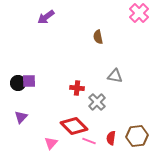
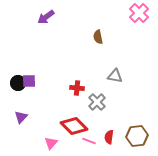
red semicircle: moved 2 px left, 1 px up
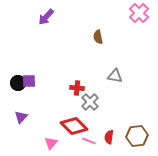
purple arrow: rotated 12 degrees counterclockwise
gray cross: moved 7 px left
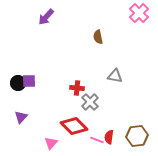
pink line: moved 8 px right, 1 px up
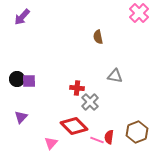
purple arrow: moved 24 px left
black circle: moved 1 px left, 4 px up
brown hexagon: moved 4 px up; rotated 15 degrees counterclockwise
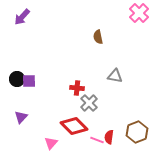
gray cross: moved 1 px left, 1 px down
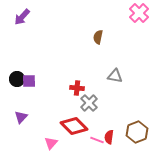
brown semicircle: rotated 24 degrees clockwise
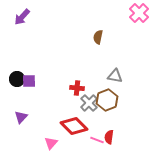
brown hexagon: moved 30 px left, 32 px up
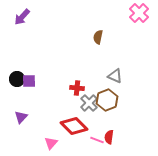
gray triangle: rotated 14 degrees clockwise
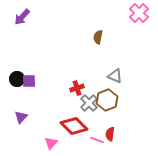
red cross: rotated 24 degrees counterclockwise
red semicircle: moved 1 px right, 3 px up
